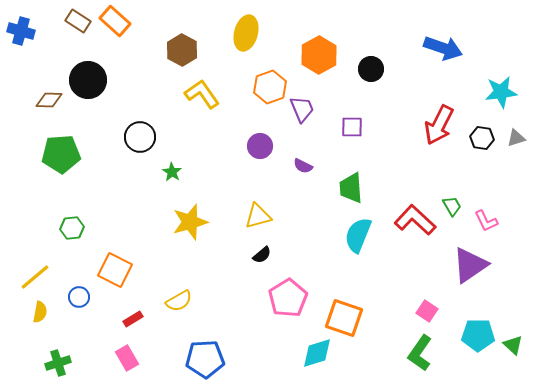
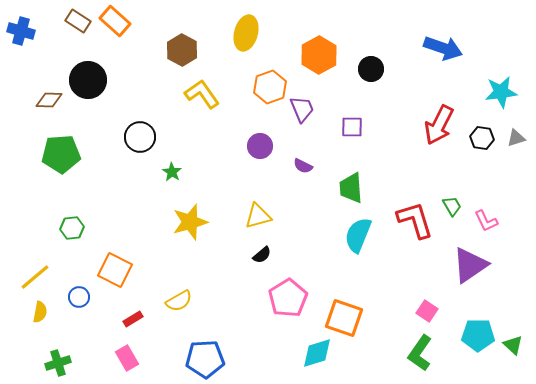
red L-shape at (415, 220): rotated 30 degrees clockwise
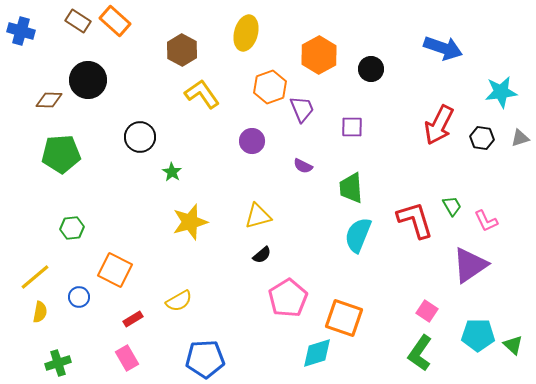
gray triangle at (516, 138): moved 4 px right
purple circle at (260, 146): moved 8 px left, 5 px up
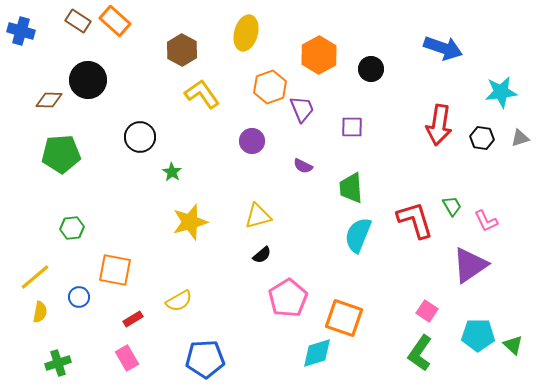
red arrow at (439, 125): rotated 18 degrees counterclockwise
orange square at (115, 270): rotated 16 degrees counterclockwise
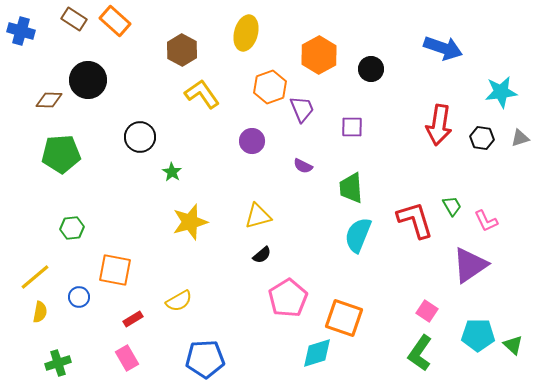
brown rectangle at (78, 21): moved 4 px left, 2 px up
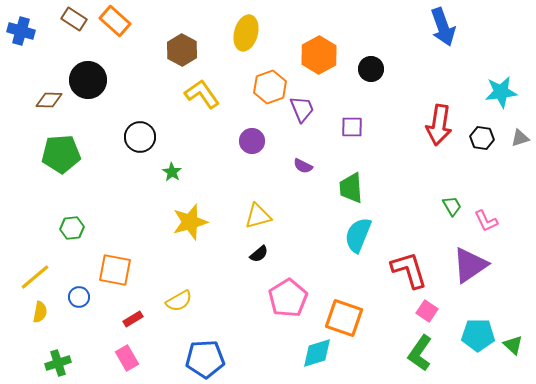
blue arrow at (443, 48): moved 21 px up; rotated 51 degrees clockwise
red L-shape at (415, 220): moved 6 px left, 50 px down
black semicircle at (262, 255): moved 3 px left, 1 px up
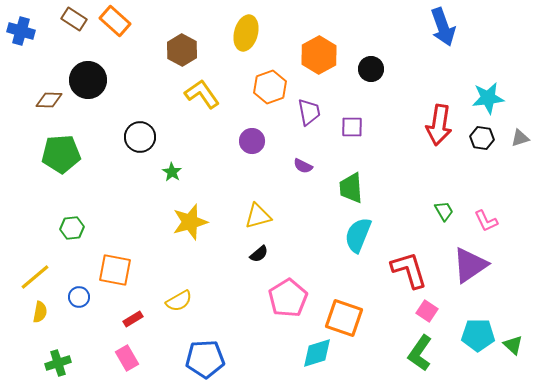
cyan star at (501, 92): moved 13 px left, 6 px down
purple trapezoid at (302, 109): moved 7 px right, 3 px down; rotated 12 degrees clockwise
green trapezoid at (452, 206): moved 8 px left, 5 px down
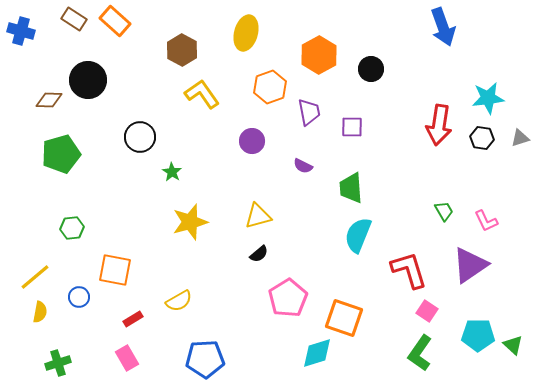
green pentagon at (61, 154): rotated 12 degrees counterclockwise
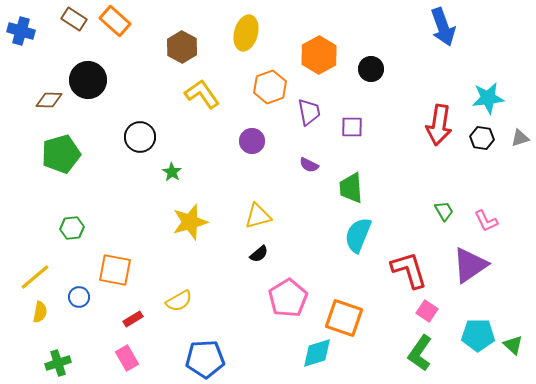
brown hexagon at (182, 50): moved 3 px up
purple semicircle at (303, 166): moved 6 px right, 1 px up
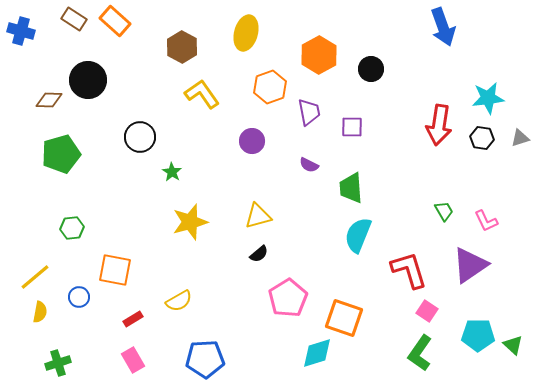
pink rectangle at (127, 358): moved 6 px right, 2 px down
